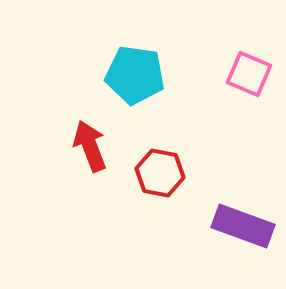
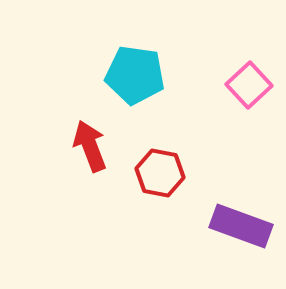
pink square: moved 11 px down; rotated 24 degrees clockwise
purple rectangle: moved 2 px left
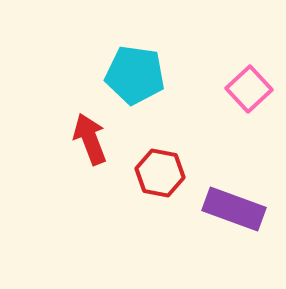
pink square: moved 4 px down
red arrow: moved 7 px up
purple rectangle: moved 7 px left, 17 px up
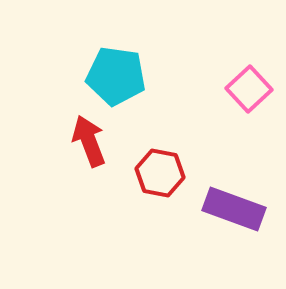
cyan pentagon: moved 19 px left, 1 px down
red arrow: moved 1 px left, 2 px down
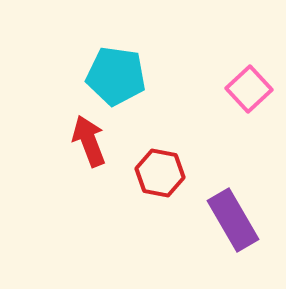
purple rectangle: moved 1 px left, 11 px down; rotated 40 degrees clockwise
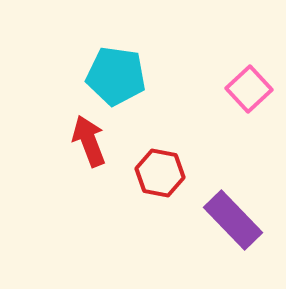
purple rectangle: rotated 14 degrees counterclockwise
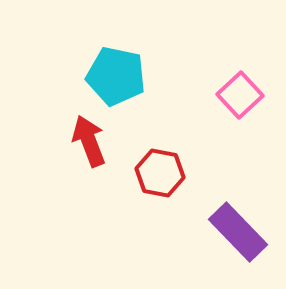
cyan pentagon: rotated 4 degrees clockwise
pink square: moved 9 px left, 6 px down
purple rectangle: moved 5 px right, 12 px down
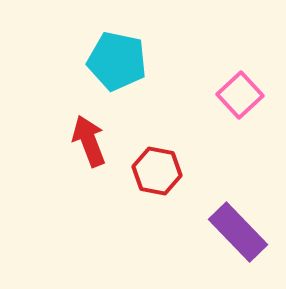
cyan pentagon: moved 1 px right, 15 px up
red hexagon: moved 3 px left, 2 px up
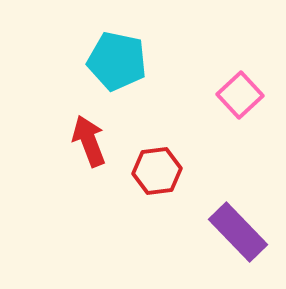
red hexagon: rotated 18 degrees counterclockwise
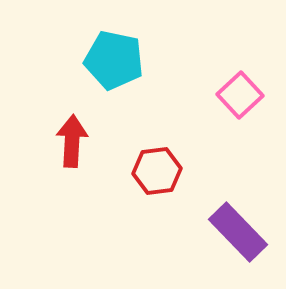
cyan pentagon: moved 3 px left, 1 px up
red arrow: moved 17 px left; rotated 24 degrees clockwise
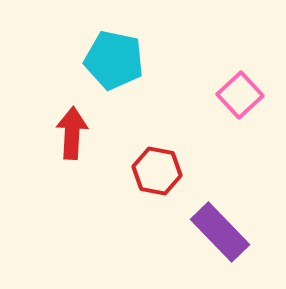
red arrow: moved 8 px up
red hexagon: rotated 18 degrees clockwise
purple rectangle: moved 18 px left
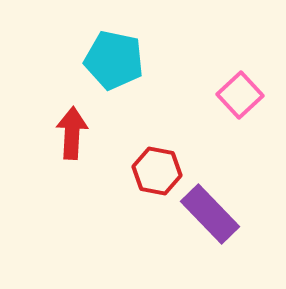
purple rectangle: moved 10 px left, 18 px up
